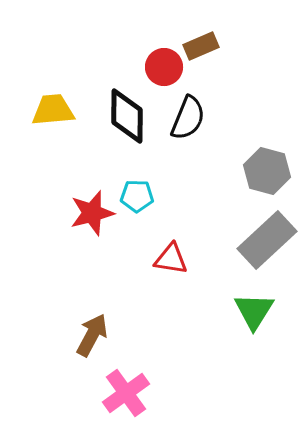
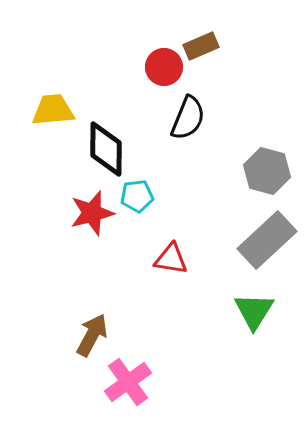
black diamond: moved 21 px left, 33 px down
cyan pentagon: rotated 8 degrees counterclockwise
pink cross: moved 2 px right, 11 px up
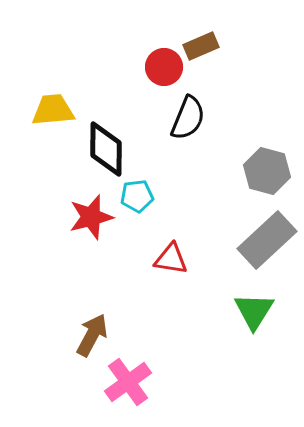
red star: moved 1 px left, 4 px down
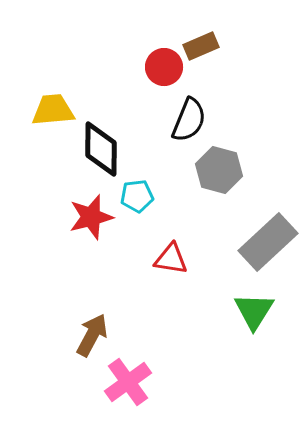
black semicircle: moved 1 px right, 2 px down
black diamond: moved 5 px left
gray hexagon: moved 48 px left, 1 px up
gray rectangle: moved 1 px right, 2 px down
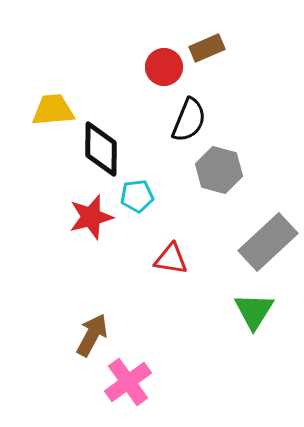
brown rectangle: moved 6 px right, 2 px down
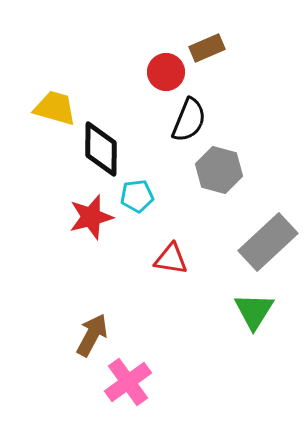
red circle: moved 2 px right, 5 px down
yellow trapezoid: moved 2 px right, 2 px up; rotated 21 degrees clockwise
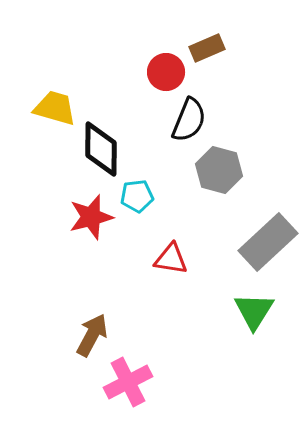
pink cross: rotated 9 degrees clockwise
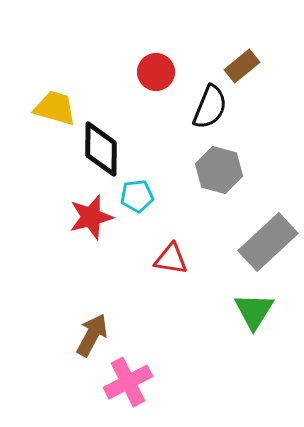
brown rectangle: moved 35 px right, 18 px down; rotated 16 degrees counterclockwise
red circle: moved 10 px left
black semicircle: moved 21 px right, 13 px up
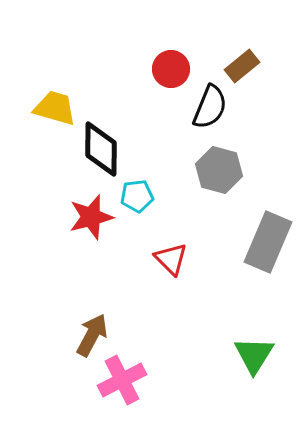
red circle: moved 15 px right, 3 px up
gray rectangle: rotated 24 degrees counterclockwise
red triangle: rotated 36 degrees clockwise
green triangle: moved 44 px down
pink cross: moved 6 px left, 2 px up
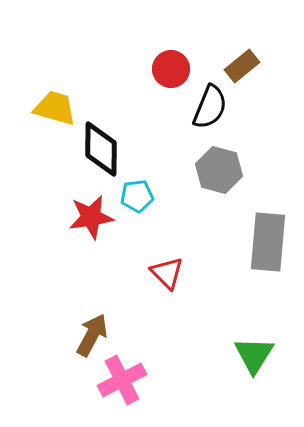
red star: rotated 6 degrees clockwise
gray rectangle: rotated 18 degrees counterclockwise
red triangle: moved 4 px left, 14 px down
